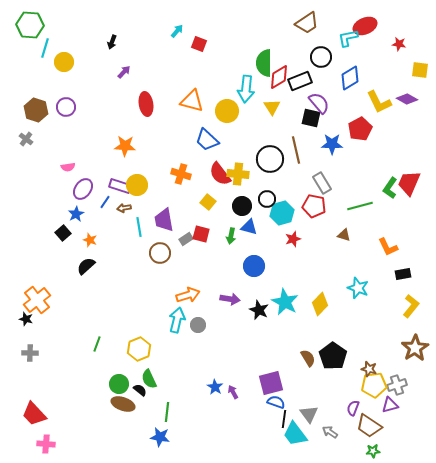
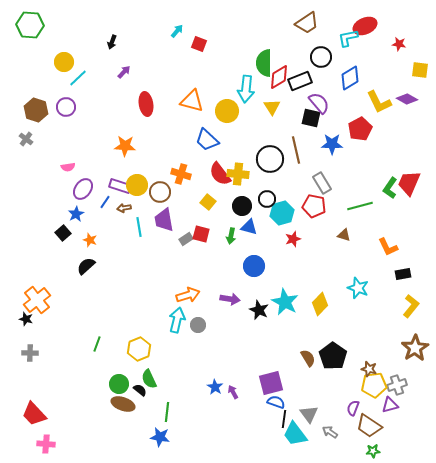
cyan line at (45, 48): moved 33 px right, 30 px down; rotated 30 degrees clockwise
brown circle at (160, 253): moved 61 px up
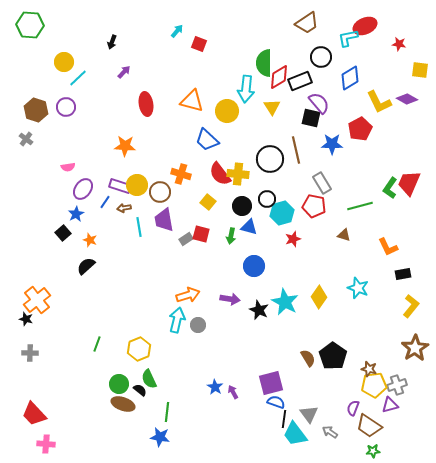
yellow diamond at (320, 304): moved 1 px left, 7 px up; rotated 10 degrees counterclockwise
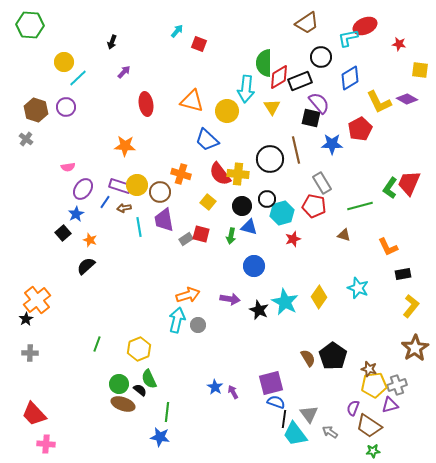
black star at (26, 319): rotated 24 degrees clockwise
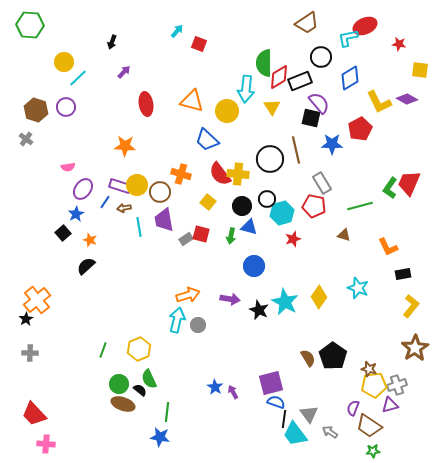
green line at (97, 344): moved 6 px right, 6 px down
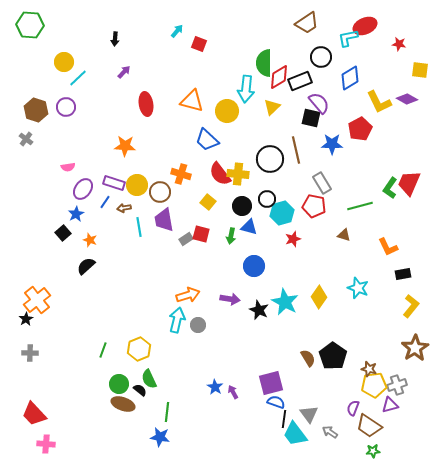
black arrow at (112, 42): moved 3 px right, 3 px up; rotated 16 degrees counterclockwise
yellow triangle at (272, 107): rotated 18 degrees clockwise
purple rectangle at (120, 186): moved 6 px left, 3 px up
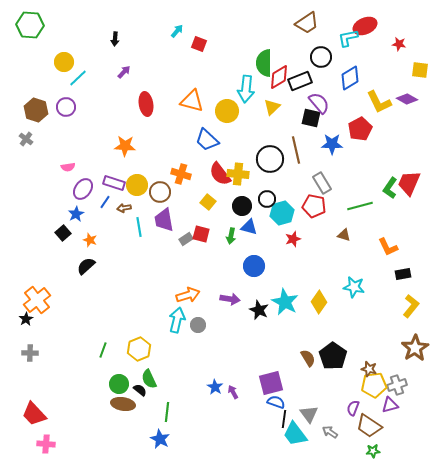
cyan star at (358, 288): moved 4 px left, 1 px up; rotated 10 degrees counterclockwise
yellow diamond at (319, 297): moved 5 px down
brown ellipse at (123, 404): rotated 10 degrees counterclockwise
blue star at (160, 437): moved 2 px down; rotated 18 degrees clockwise
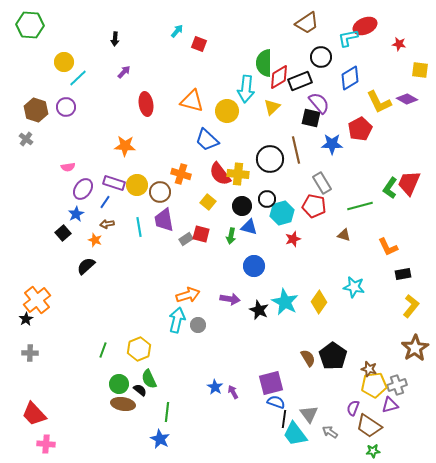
brown arrow at (124, 208): moved 17 px left, 16 px down
orange star at (90, 240): moved 5 px right
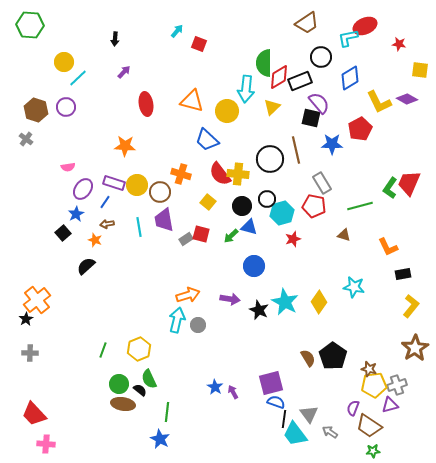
green arrow at (231, 236): rotated 35 degrees clockwise
